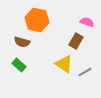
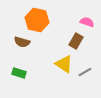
green rectangle: moved 8 px down; rotated 24 degrees counterclockwise
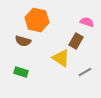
brown semicircle: moved 1 px right, 1 px up
yellow triangle: moved 3 px left, 6 px up
green rectangle: moved 2 px right, 1 px up
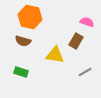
orange hexagon: moved 7 px left, 3 px up
yellow triangle: moved 6 px left, 3 px up; rotated 24 degrees counterclockwise
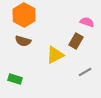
orange hexagon: moved 6 px left, 2 px up; rotated 15 degrees clockwise
yellow triangle: rotated 36 degrees counterclockwise
green rectangle: moved 6 px left, 7 px down
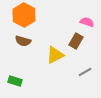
green rectangle: moved 2 px down
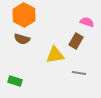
brown semicircle: moved 1 px left, 2 px up
yellow triangle: rotated 18 degrees clockwise
gray line: moved 6 px left, 1 px down; rotated 40 degrees clockwise
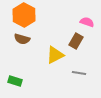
yellow triangle: rotated 18 degrees counterclockwise
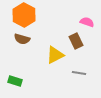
brown rectangle: rotated 56 degrees counterclockwise
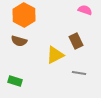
pink semicircle: moved 2 px left, 12 px up
brown semicircle: moved 3 px left, 2 px down
